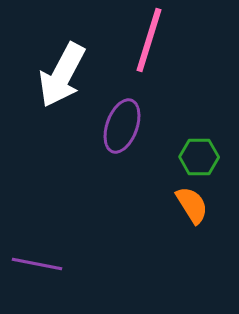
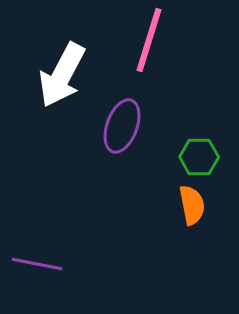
orange semicircle: rotated 21 degrees clockwise
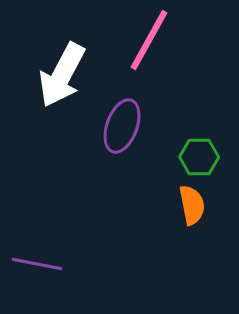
pink line: rotated 12 degrees clockwise
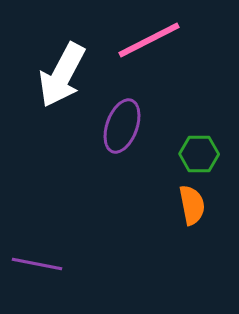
pink line: rotated 34 degrees clockwise
green hexagon: moved 3 px up
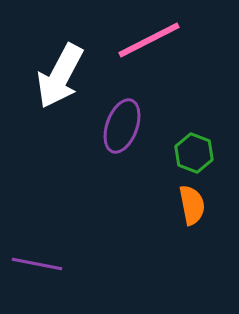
white arrow: moved 2 px left, 1 px down
green hexagon: moved 5 px left, 1 px up; rotated 21 degrees clockwise
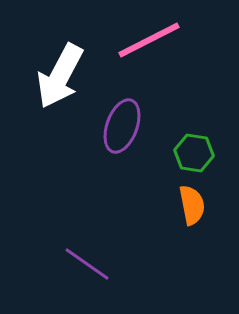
green hexagon: rotated 12 degrees counterclockwise
purple line: moved 50 px right; rotated 24 degrees clockwise
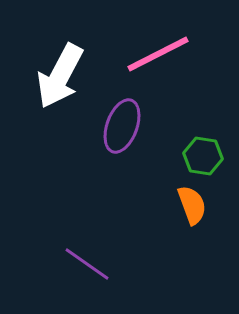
pink line: moved 9 px right, 14 px down
green hexagon: moved 9 px right, 3 px down
orange semicircle: rotated 9 degrees counterclockwise
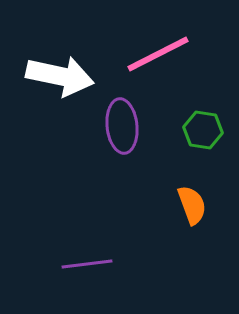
white arrow: rotated 106 degrees counterclockwise
purple ellipse: rotated 26 degrees counterclockwise
green hexagon: moved 26 px up
purple line: rotated 42 degrees counterclockwise
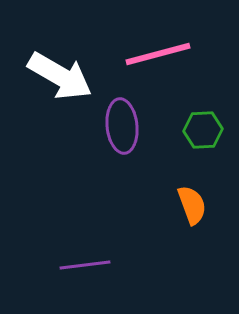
pink line: rotated 12 degrees clockwise
white arrow: rotated 18 degrees clockwise
green hexagon: rotated 12 degrees counterclockwise
purple line: moved 2 px left, 1 px down
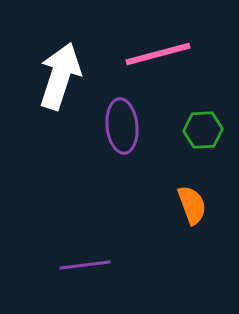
white arrow: rotated 102 degrees counterclockwise
